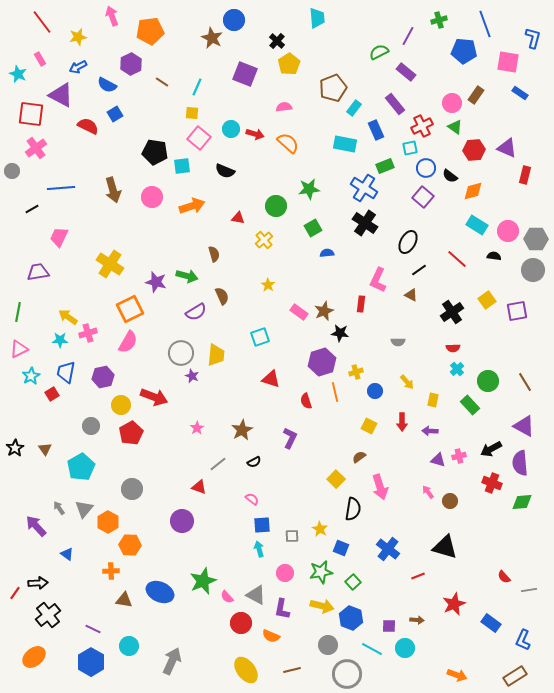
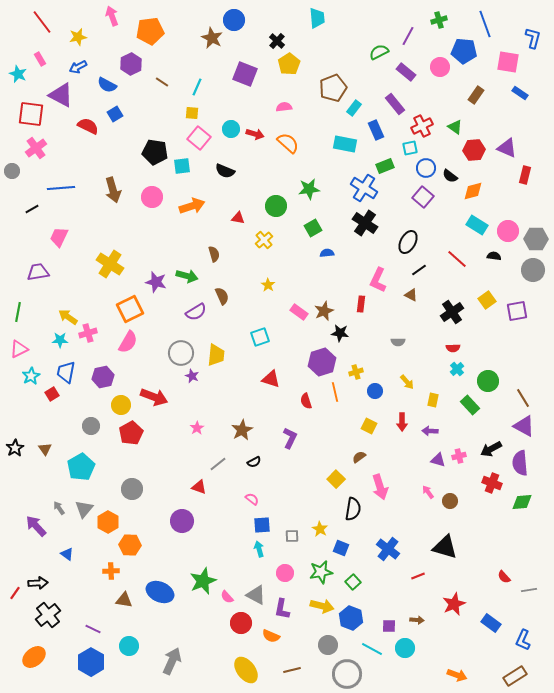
pink circle at (452, 103): moved 12 px left, 36 px up
brown line at (525, 382): moved 2 px left, 16 px down
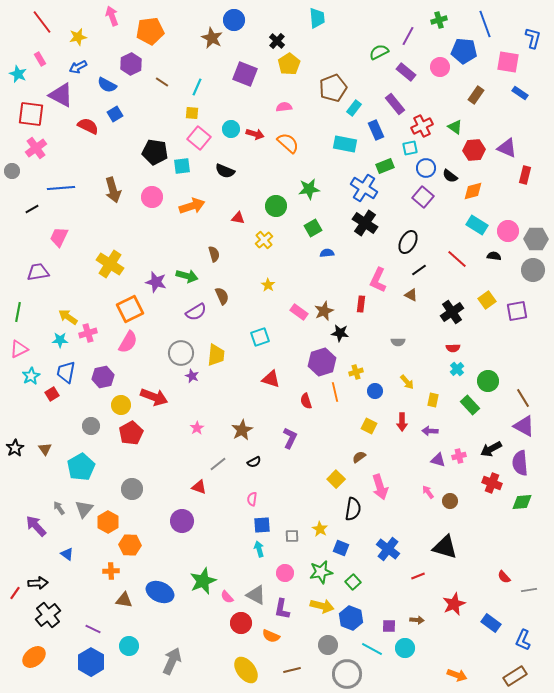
pink semicircle at (252, 499): rotated 120 degrees counterclockwise
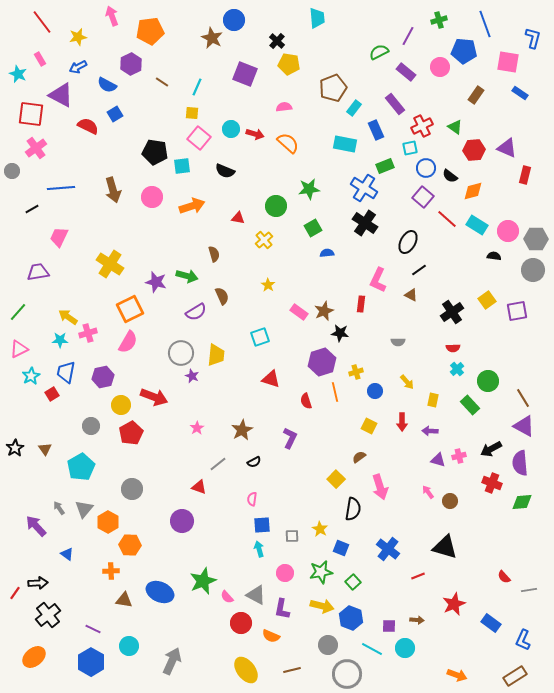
yellow pentagon at (289, 64): rotated 30 degrees counterclockwise
red line at (457, 259): moved 10 px left, 40 px up
green line at (18, 312): rotated 30 degrees clockwise
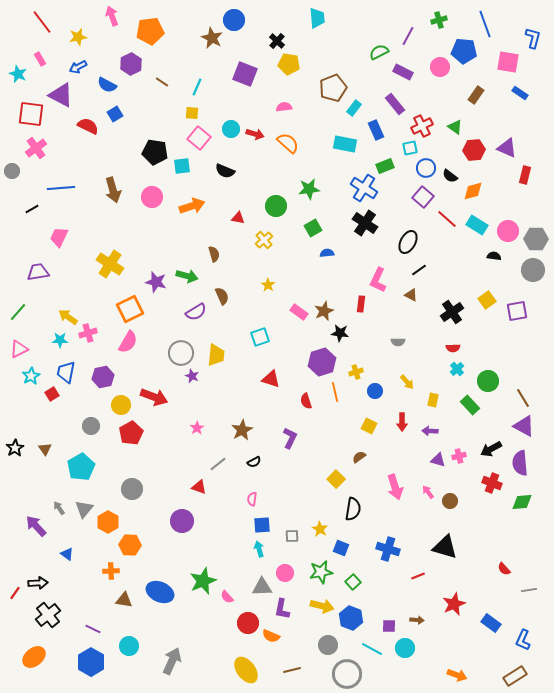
purple rectangle at (406, 72): moved 3 px left; rotated 12 degrees counterclockwise
pink arrow at (380, 487): moved 15 px right
blue cross at (388, 549): rotated 20 degrees counterclockwise
red semicircle at (504, 577): moved 8 px up
gray triangle at (256, 595): moved 6 px right, 8 px up; rotated 30 degrees counterclockwise
red circle at (241, 623): moved 7 px right
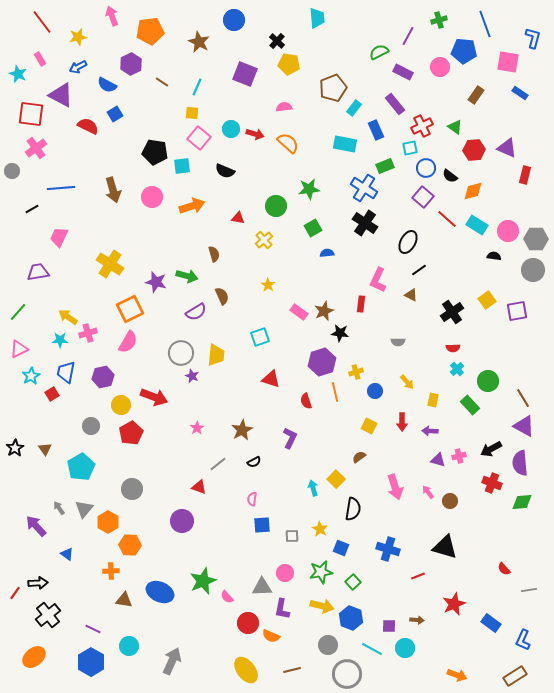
brown star at (212, 38): moved 13 px left, 4 px down
cyan arrow at (259, 549): moved 54 px right, 61 px up
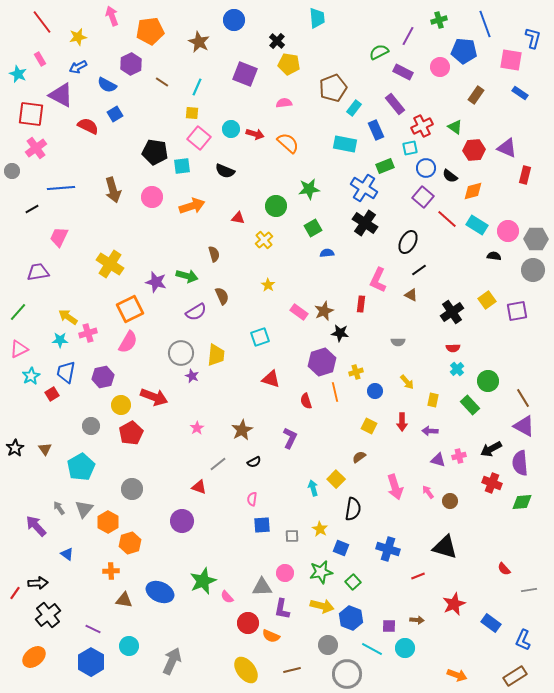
pink square at (508, 62): moved 3 px right, 2 px up
pink semicircle at (284, 107): moved 4 px up
orange hexagon at (130, 545): moved 2 px up; rotated 20 degrees counterclockwise
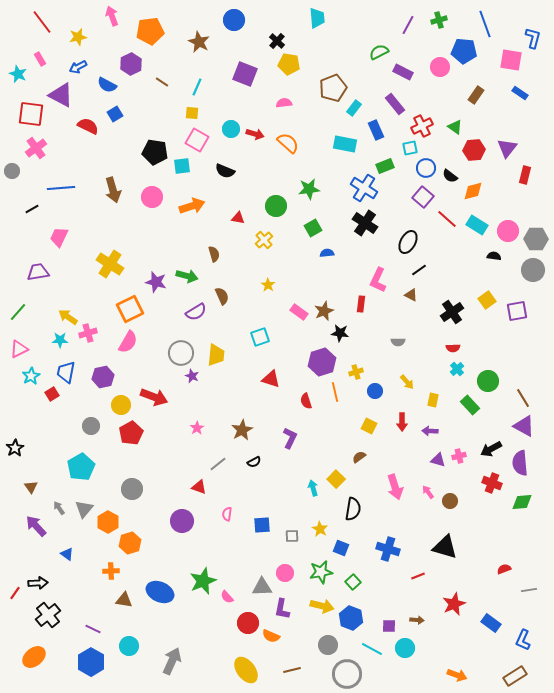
purple line at (408, 36): moved 11 px up
pink square at (199, 138): moved 2 px left, 2 px down; rotated 10 degrees counterclockwise
purple triangle at (507, 148): rotated 45 degrees clockwise
brown triangle at (45, 449): moved 14 px left, 38 px down
pink semicircle at (252, 499): moved 25 px left, 15 px down
red semicircle at (504, 569): rotated 112 degrees clockwise
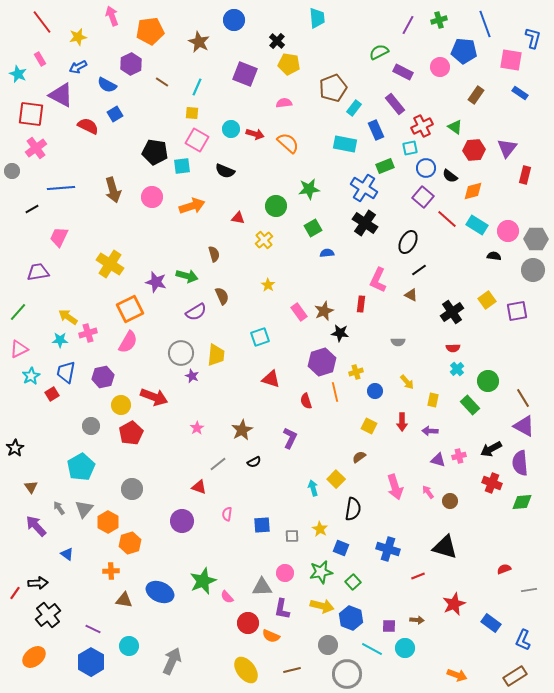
pink rectangle at (299, 312): rotated 18 degrees clockwise
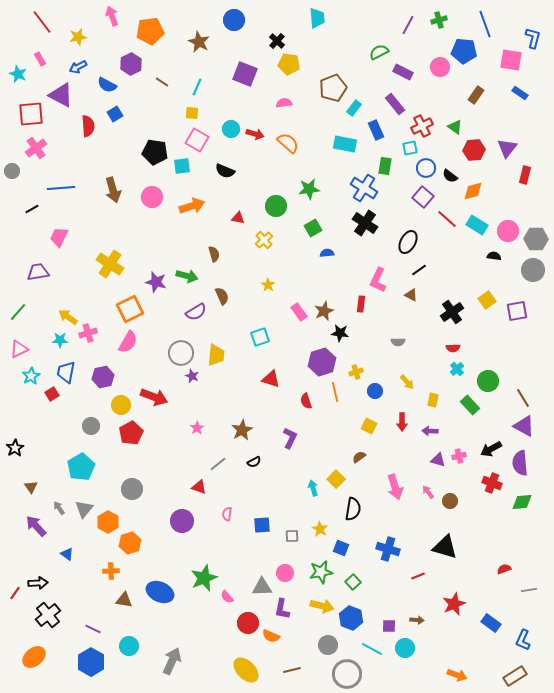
red square at (31, 114): rotated 12 degrees counterclockwise
red semicircle at (88, 126): rotated 60 degrees clockwise
green rectangle at (385, 166): rotated 60 degrees counterclockwise
green star at (203, 581): moved 1 px right, 3 px up
yellow ellipse at (246, 670): rotated 8 degrees counterclockwise
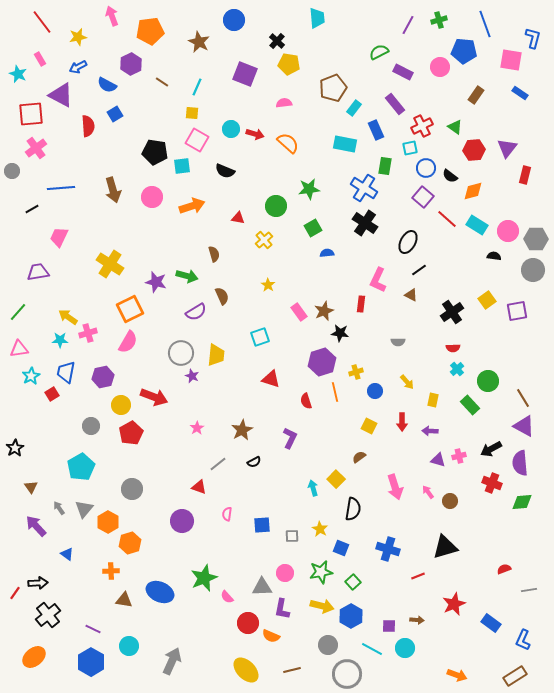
pink triangle at (19, 349): rotated 18 degrees clockwise
black triangle at (445, 547): rotated 32 degrees counterclockwise
blue hexagon at (351, 618): moved 2 px up; rotated 10 degrees clockwise
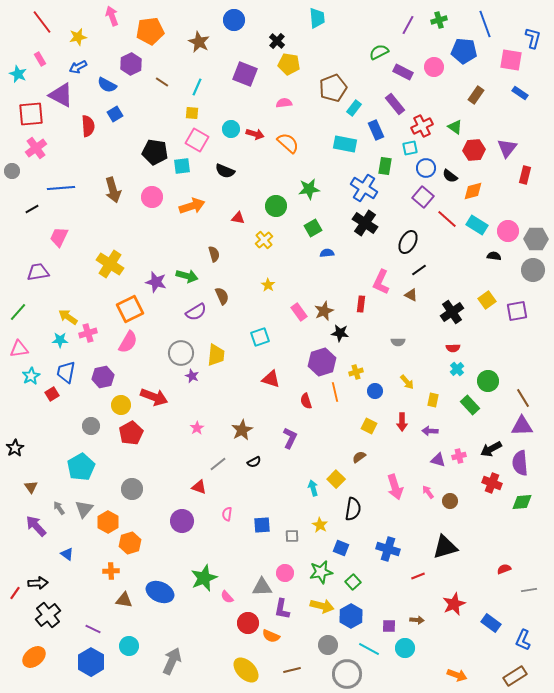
pink circle at (440, 67): moved 6 px left
pink L-shape at (378, 280): moved 3 px right, 2 px down
purple triangle at (524, 426): moved 2 px left; rotated 30 degrees counterclockwise
yellow star at (320, 529): moved 4 px up
cyan line at (372, 649): moved 3 px left
